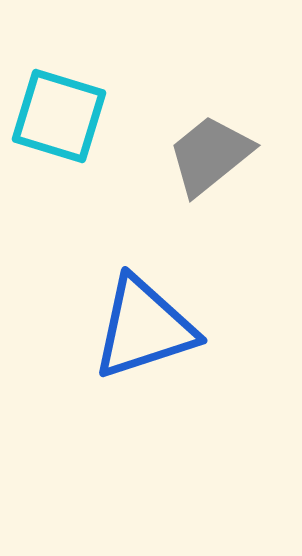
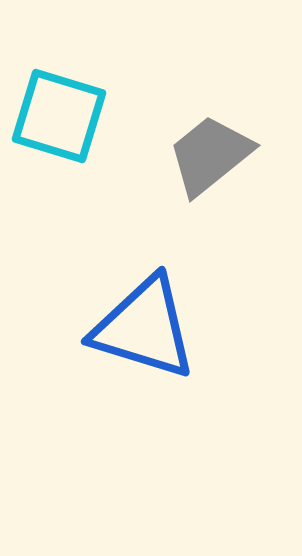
blue triangle: rotated 35 degrees clockwise
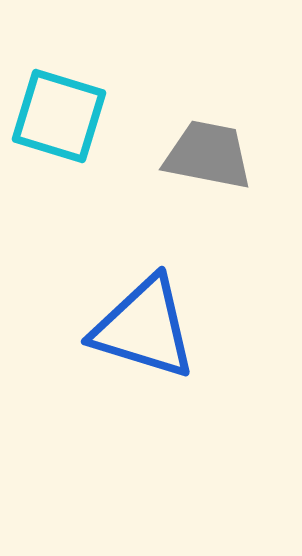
gray trapezoid: moved 2 px left; rotated 50 degrees clockwise
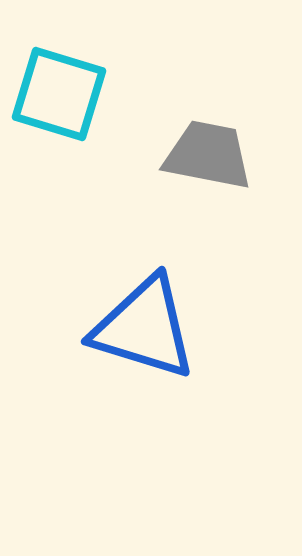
cyan square: moved 22 px up
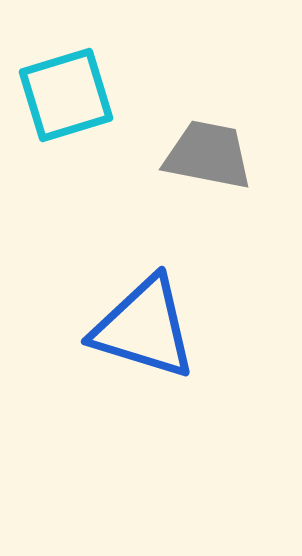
cyan square: moved 7 px right, 1 px down; rotated 34 degrees counterclockwise
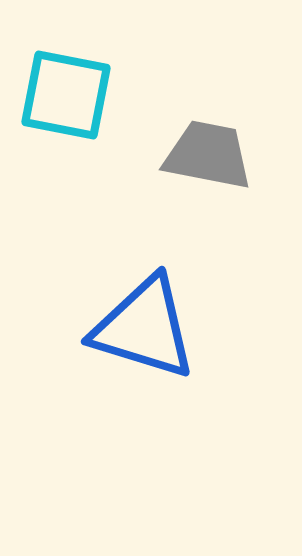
cyan square: rotated 28 degrees clockwise
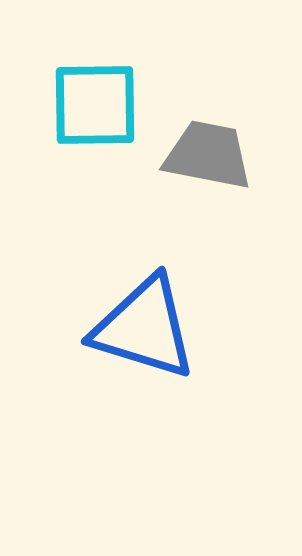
cyan square: moved 29 px right, 10 px down; rotated 12 degrees counterclockwise
